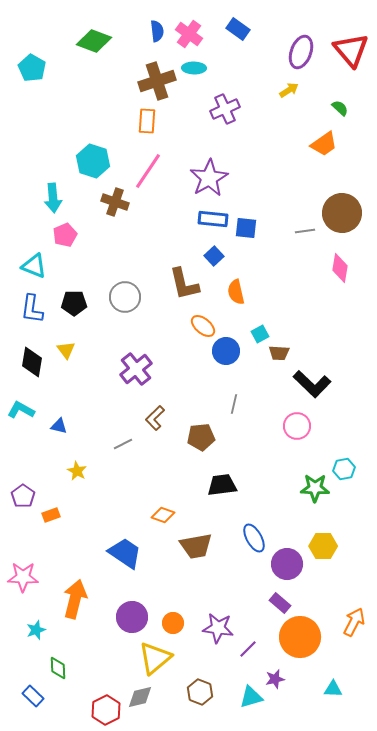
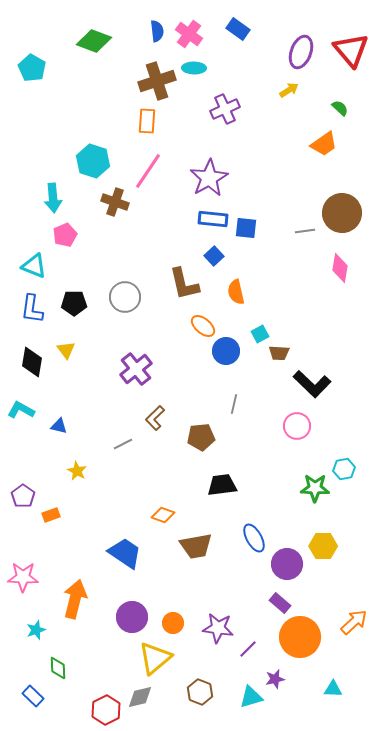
orange arrow at (354, 622): rotated 20 degrees clockwise
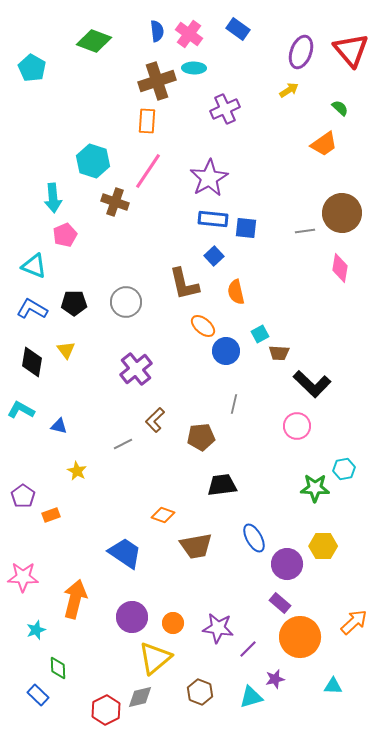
gray circle at (125, 297): moved 1 px right, 5 px down
blue L-shape at (32, 309): rotated 112 degrees clockwise
brown L-shape at (155, 418): moved 2 px down
cyan triangle at (333, 689): moved 3 px up
blue rectangle at (33, 696): moved 5 px right, 1 px up
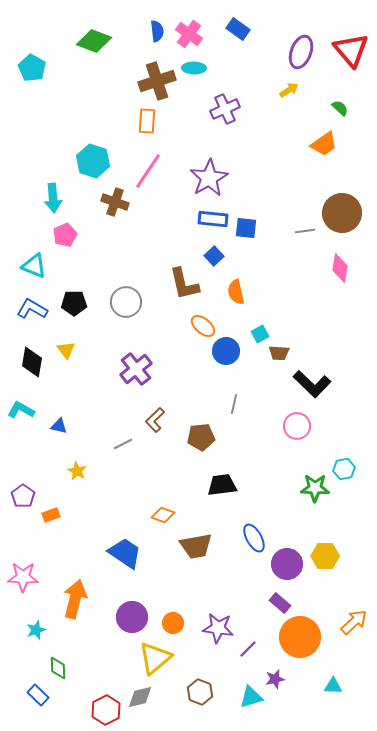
yellow hexagon at (323, 546): moved 2 px right, 10 px down
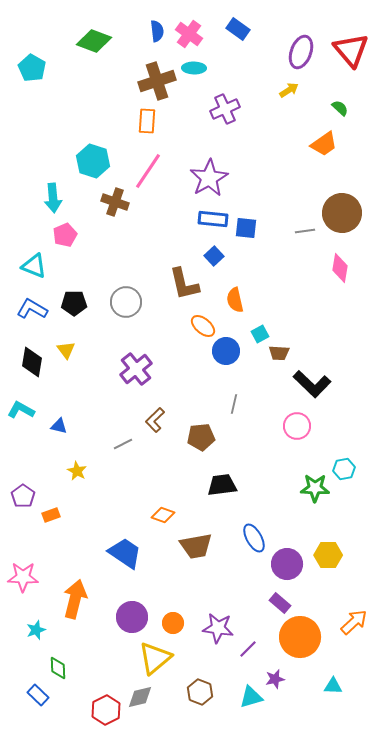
orange semicircle at (236, 292): moved 1 px left, 8 px down
yellow hexagon at (325, 556): moved 3 px right, 1 px up
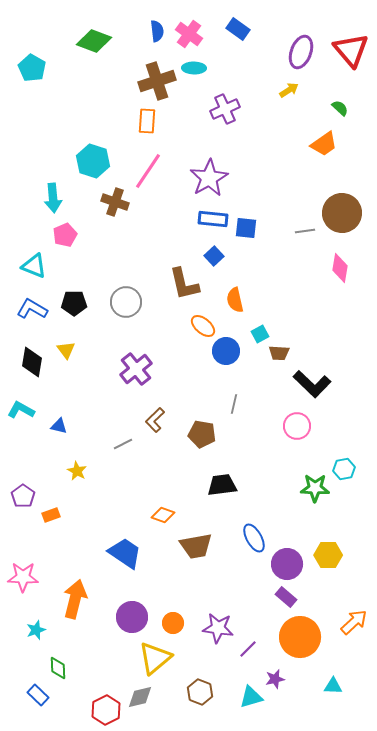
brown pentagon at (201, 437): moved 1 px right, 3 px up; rotated 16 degrees clockwise
purple rectangle at (280, 603): moved 6 px right, 6 px up
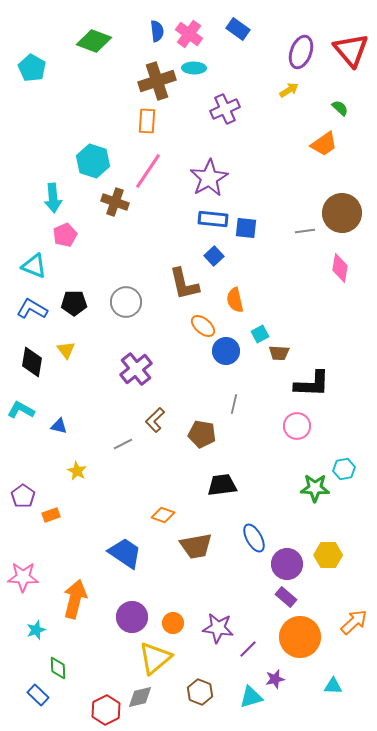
black L-shape at (312, 384): rotated 42 degrees counterclockwise
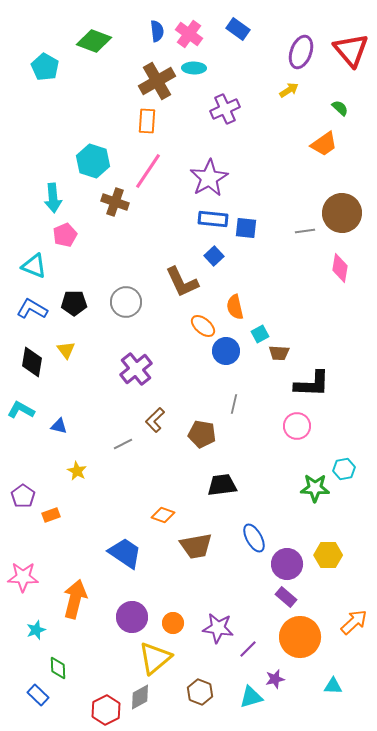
cyan pentagon at (32, 68): moved 13 px right, 1 px up
brown cross at (157, 81): rotated 12 degrees counterclockwise
brown L-shape at (184, 284): moved 2 px left, 2 px up; rotated 12 degrees counterclockwise
orange semicircle at (235, 300): moved 7 px down
gray diamond at (140, 697): rotated 16 degrees counterclockwise
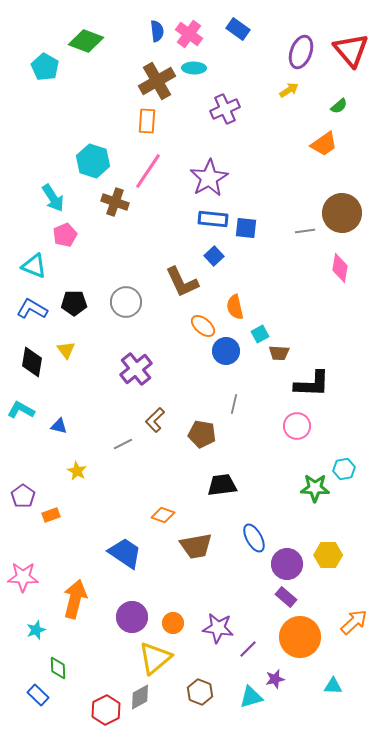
green diamond at (94, 41): moved 8 px left
green semicircle at (340, 108): moved 1 px left, 2 px up; rotated 96 degrees clockwise
cyan arrow at (53, 198): rotated 28 degrees counterclockwise
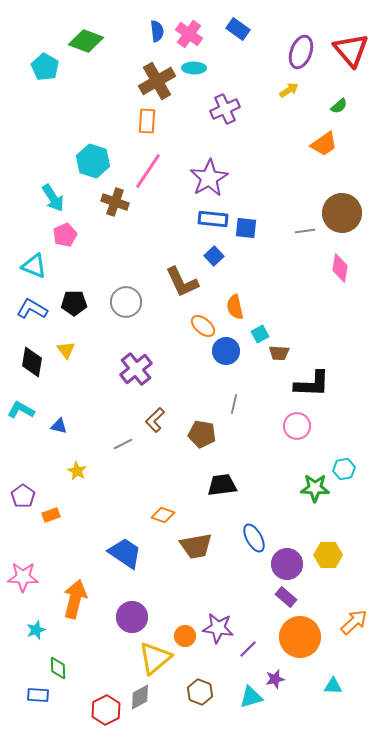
orange circle at (173, 623): moved 12 px right, 13 px down
blue rectangle at (38, 695): rotated 40 degrees counterclockwise
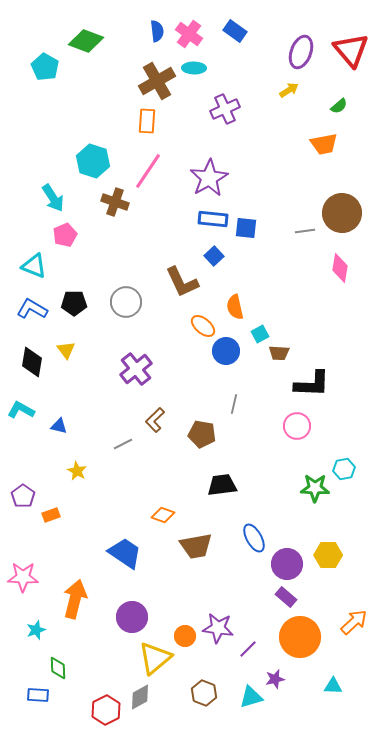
blue rectangle at (238, 29): moved 3 px left, 2 px down
orange trapezoid at (324, 144): rotated 24 degrees clockwise
brown hexagon at (200, 692): moved 4 px right, 1 px down
